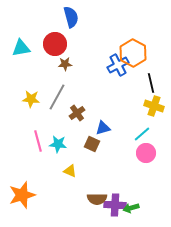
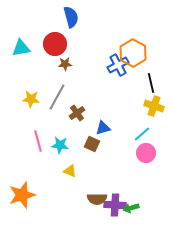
cyan star: moved 2 px right, 1 px down
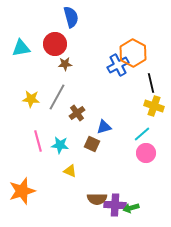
blue triangle: moved 1 px right, 1 px up
orange star: moved 4 px up
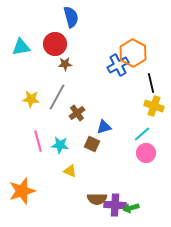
cyan triangle: moved 1 px up
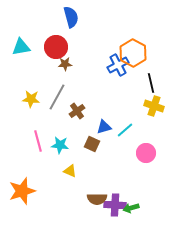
red circle: moved 1 px right, 3 px down
brown cross: moved 2 px up
cyan line: moved 17 px left, 4 px up
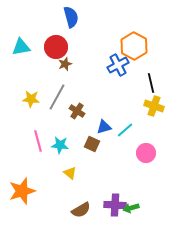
orange hexagon: moved 1 px right, 7 px up
brown star: rotated 16 degrees counterclockwise
brown cross: rotated 21 degrees counterclockwise
yellow triangle: moved 2 px down; rotated 16 degrees clockwise
brown semicircle: moved 16 px left, 11 px down; rotated 30 degrees counterclockwise
